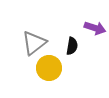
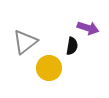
purple arrow: moved 7 px left
gray triangle: moved 9 px left, 1 px up
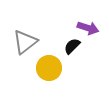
black semicircle: rotated 144 degrees counterclockwise
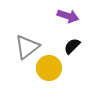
purple arrow: moved 20 px left, 12 px up
gray triangle: moved 2 px right, 5 px down
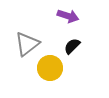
gray triangle: moved 3 px up
yellow circle: moved 1 px right
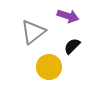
gray triangle: moved 6 px right, 12 px up
yellow circle: moved 1 px left, 1 px up
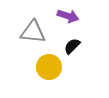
gray triangle: rotated 44 degrees clockwise
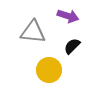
yellow circle: moved 3 px down
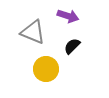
gray triangle: rotated 16 degrees clockwise
yellow circle: moved 3 px left, 1 px up
